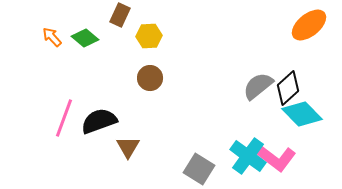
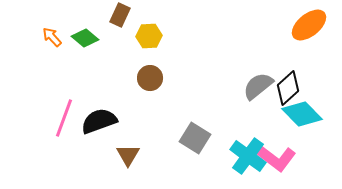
brown triangle: moved 8 px down
gray square: moved 4 px left, 31 px up
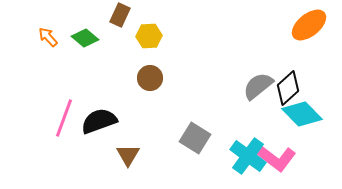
orange arrow: moved 4 px left
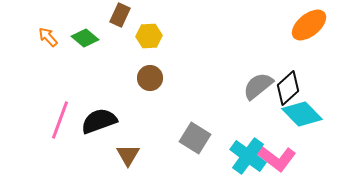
pink line: moved 4 px left, 2 px down
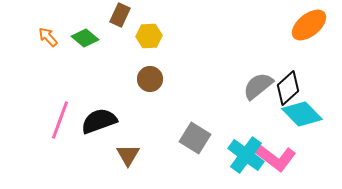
brown circle: moved 1 px down
cyan cross: moved 2 px left, 1 px up
